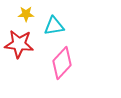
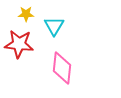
cyan triangle: rotated 50 degrees counterclockwise
pink diamond: moved 5 px down; rotated 36 degrees counterclockwise
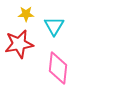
red star: rotated 16 degrees counterclockwise
pink diamond: moved 4 px left
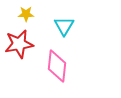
cyan triangle: moved 10 px right
pink diamond: moved 1 px left, 2 px up
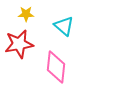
cyan triangle: rotated 20 degrees counterclockwise
pink diamond: moved 1 px left, 1 px down
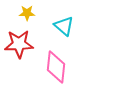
yellow star: moved 1 px right, 1 px up
red star: rotated 8 degrees clockwise
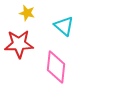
yellow star: rotated 14 degrees clockwise
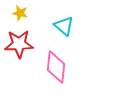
yellow star: moved 7 px left
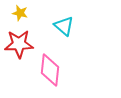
pink diamond: moved 6 px left, 3 px down
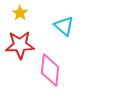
yellow star: rotated 21 degrees clockwise
red star: moved 1 px right, 1 px down
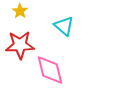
yellow star: moved 2 px up
pink diamond: rotated 20 degrees counterclockwise
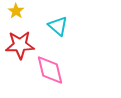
yellow star: moved 4 px left
cyan triangle: moved 6 px left
